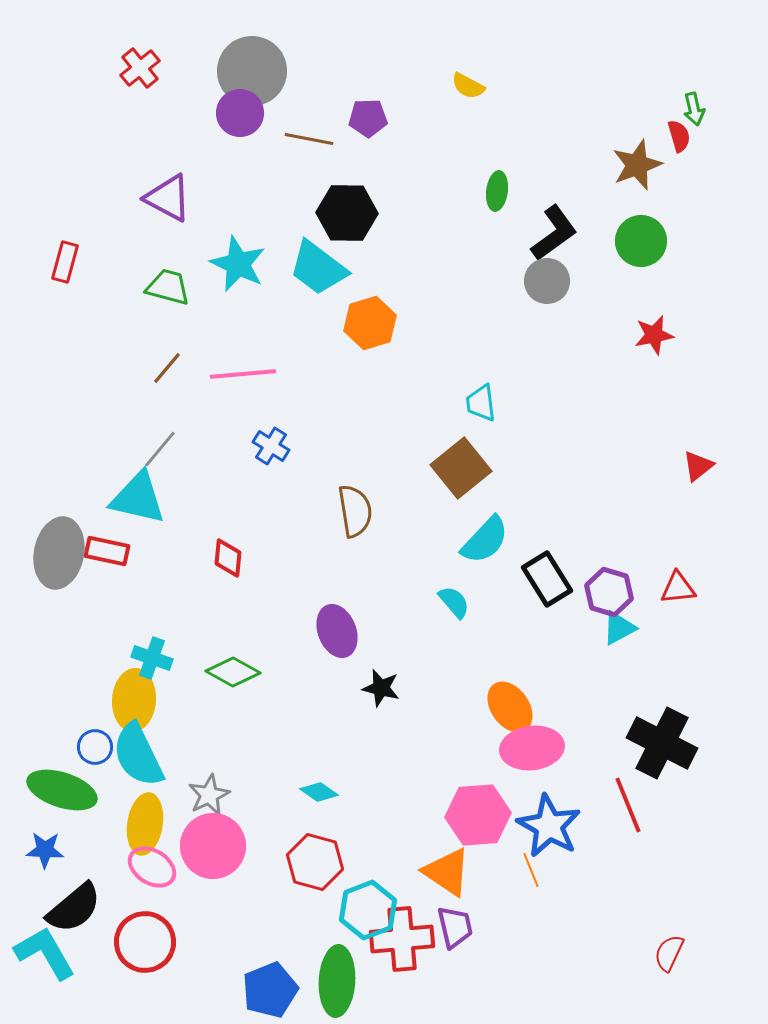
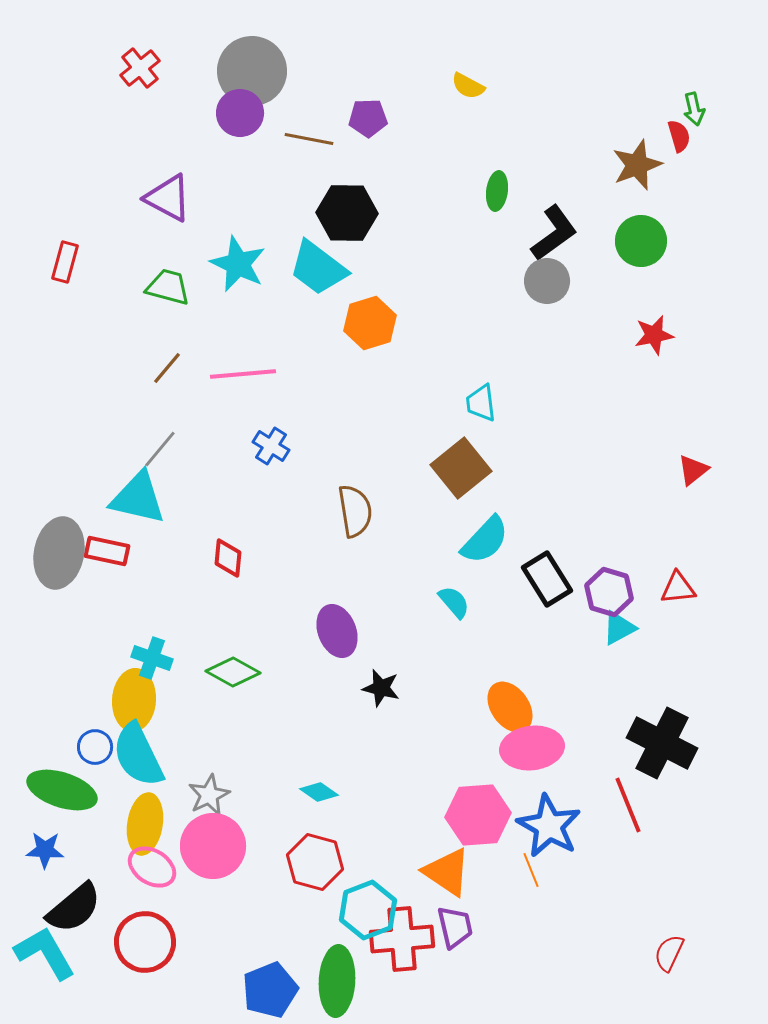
red triangle at (698, 466): moved 5 px left, 4 px down
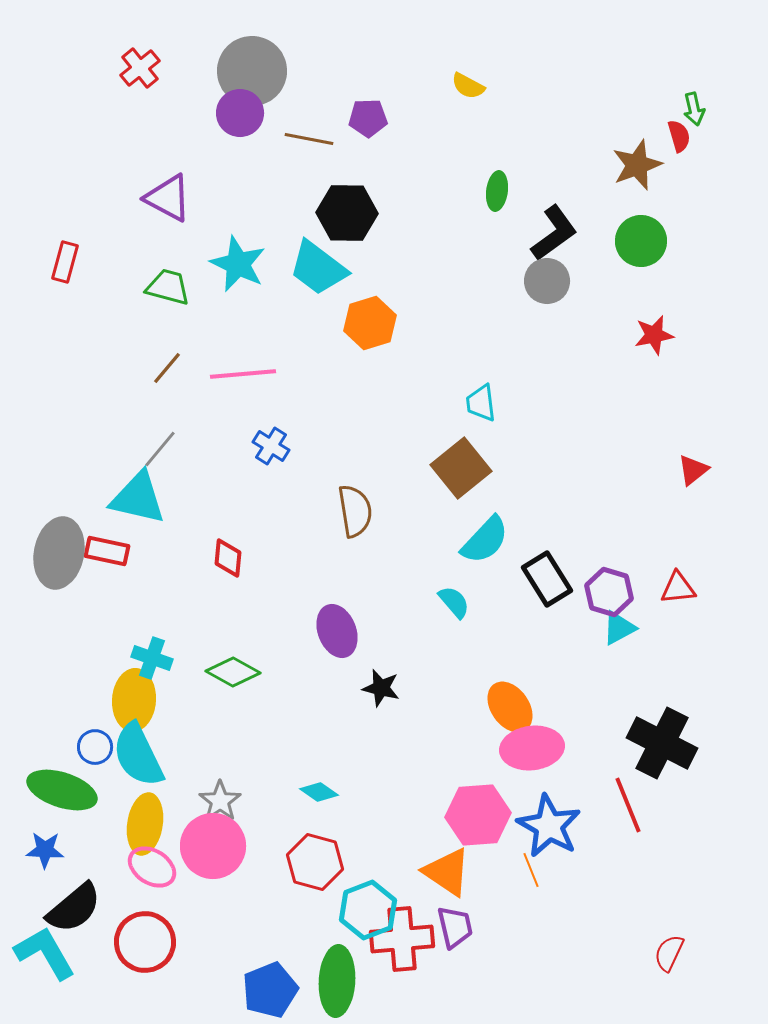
gray star at (209, 795): moved 11 px right, 6 px down; rotated 9 degrees counterclockwise
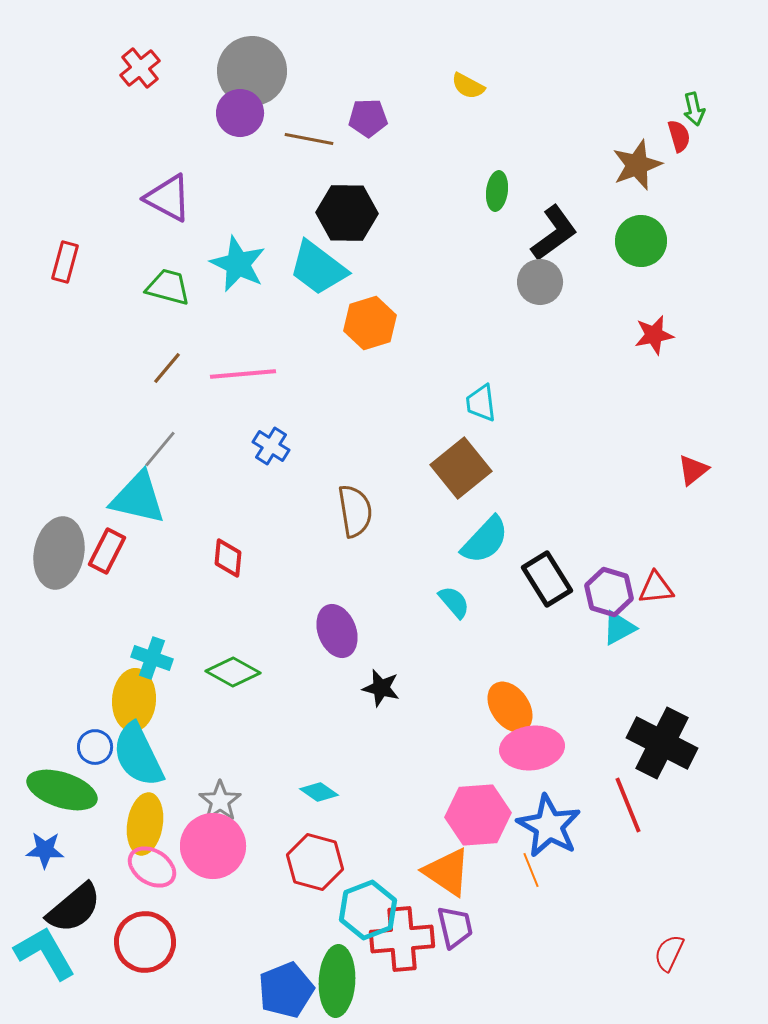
gray circle at (547, 281): moved 7 px left, 1 px down
red rectangle at (107, 551): rotated 75 degrees counterclockwise
red triangle at (678, 588): moved 22 px left
blue pentagon at (270, 990): moved 16 px right
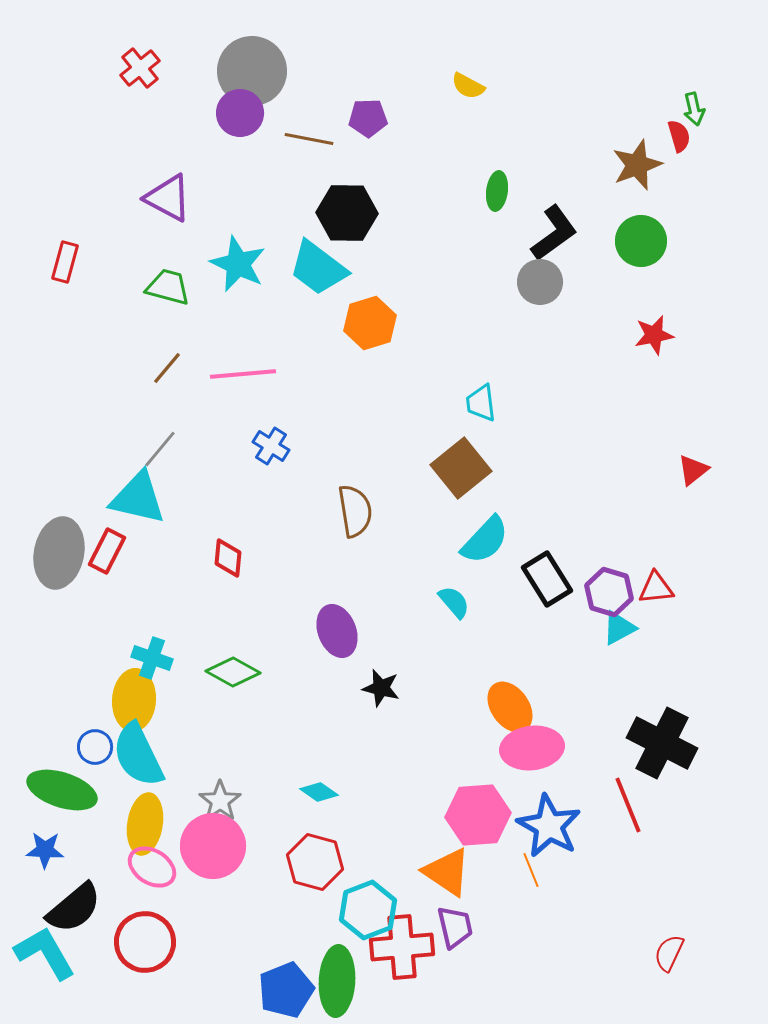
red cross at (402, 939): moved 8 px down
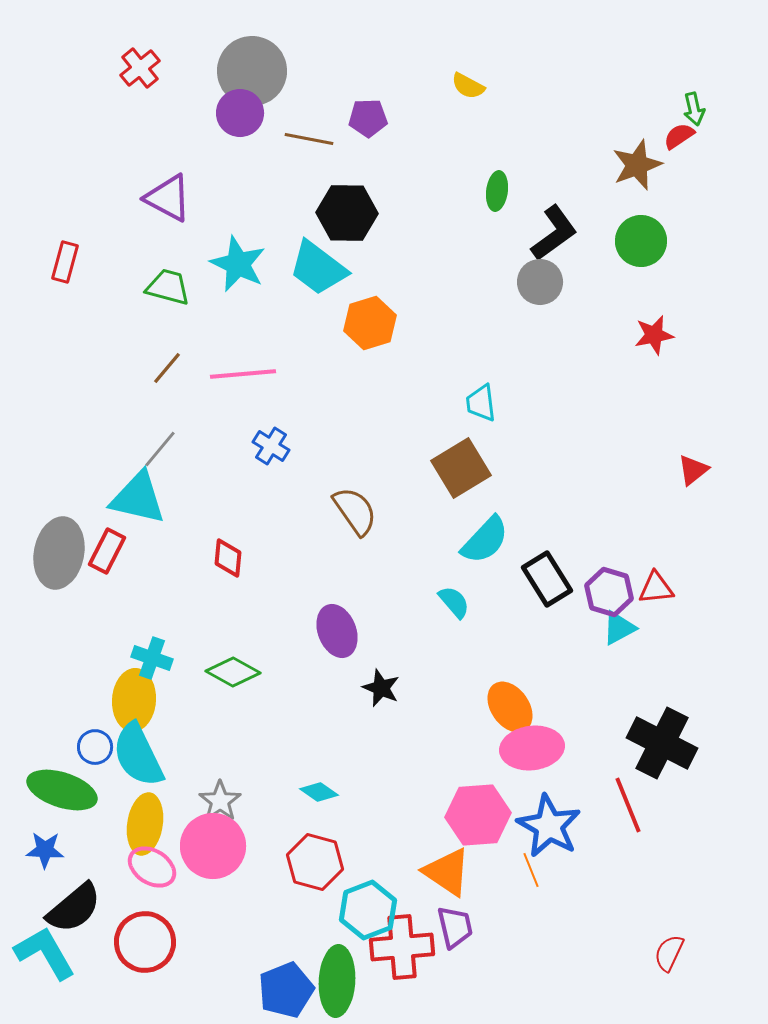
red semicircle at (679, 136): rotated 108 degrees counterclockwise
brown square at (461, 468): rotated 8 degrees clockwise
brown semicircle at (355, 511): rotated 26 degrees counterclockwise
black star at (381, 688): rotated 9 degrees clockwise
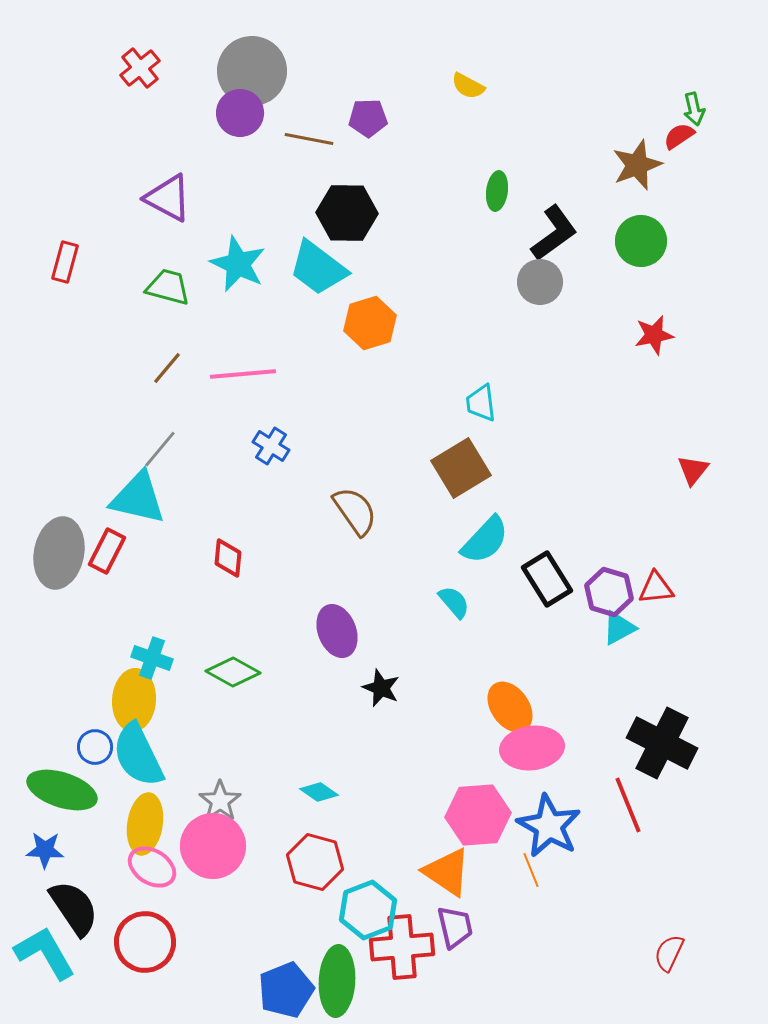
red triangle at (693, 470): rotated 12 degrees counterclockwise
black semicircle at (74, 908): rotated 84 degrees counterclockwise
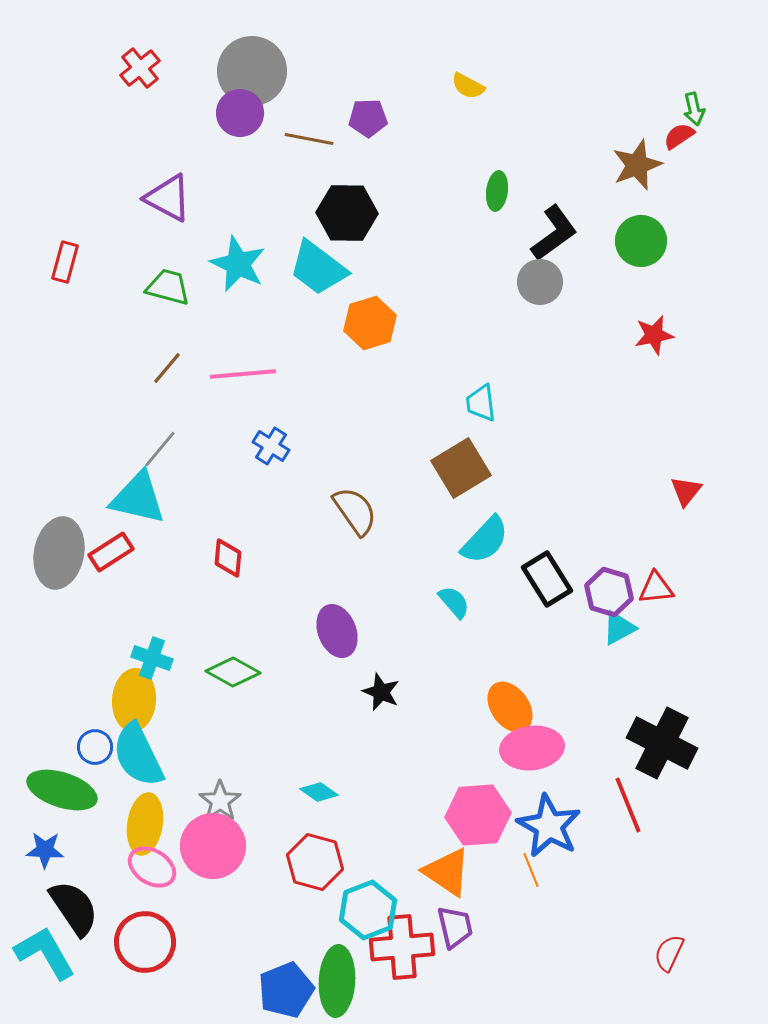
red triangle at (693, 470): moved 7 px left, 21 px down
red rectangle at (107, 551): moved 4 px right, 1 px down; rotated 30 degrees clockwise
black star at (381, 688): moved 4 px down
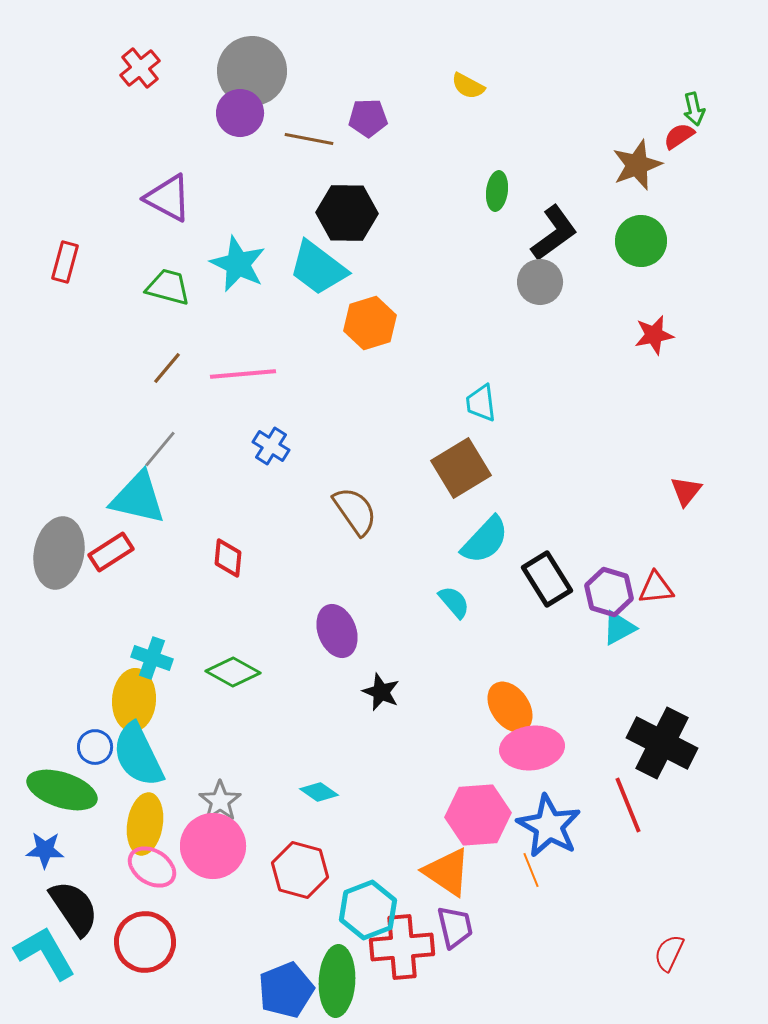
red hexagon at (315, 862): moved 15 px left, 8 px down
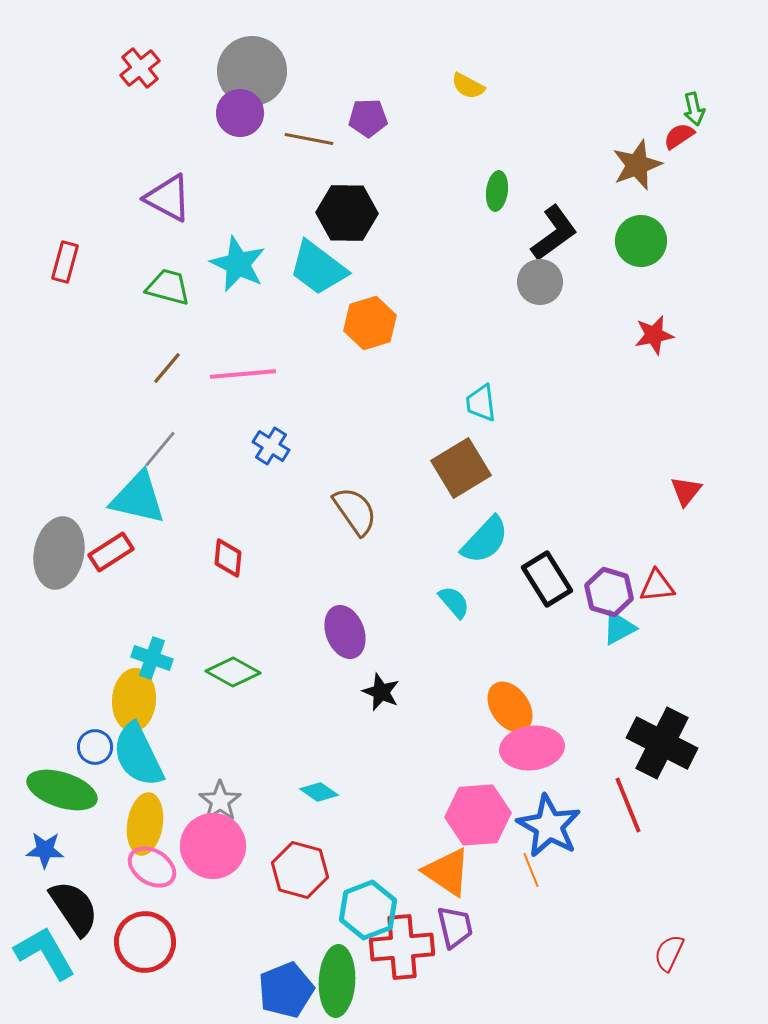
red triangle at (656, 588): moved 1 px right, 2 px up
purple ellipse at (337, 631): moved 8 px right, 1 px down
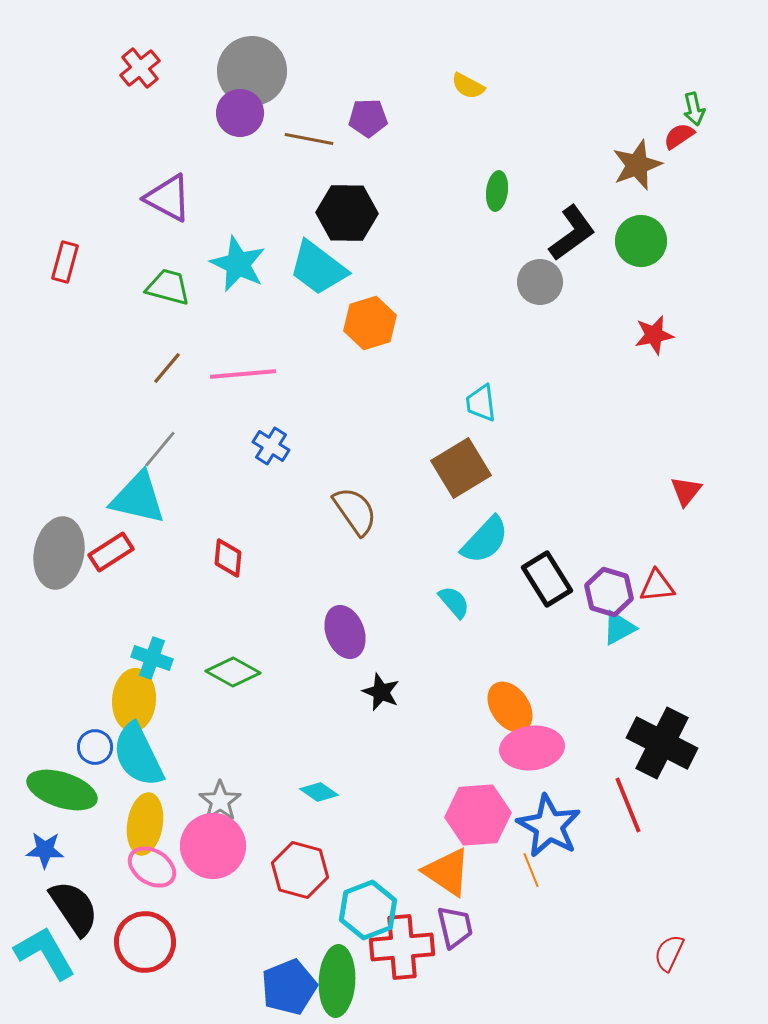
black L-shape at (554, 233): moved 18 px right
blue pentagon at (286, 990): moved 3 px right, 3 px up
